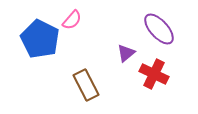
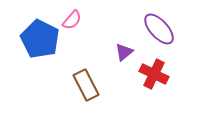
purple triangle: moved 2 px left, 1 px up
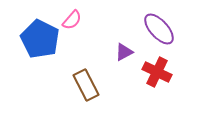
purple triangle: rotated 12 degrees clockwise
red cross: moved 3 px right, 2 px up
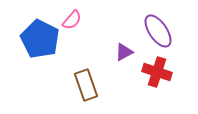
purple ellipse: moved 1 px left, 2 px down; rotated 8 degrees clockwise
red cross: rotated 8 degrees counterclockwise
brown rectangle: rotated 8 degrees clockwise
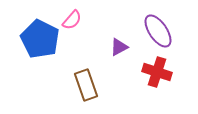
purple triangle: moved 5 px left, 5 px up
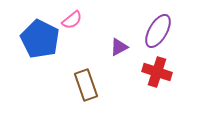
pink semicircle: rotated 10 degrees clockwise
purple ellipse: rotated 64 degrees clockwise
